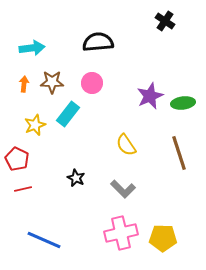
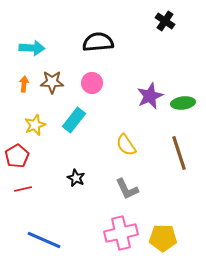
cyan arrow: rotated 10 degrees clockwise
cyan rectangle: moved 6 px right, 6 px down
red pentagon: moved 3 px up; rotated 15 degrees clockwise
gray L-shape: moved 4 px right; rotated 20 degrees clockwise
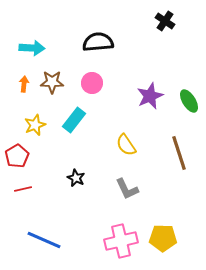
green ellipse: moved 6 px right, 2 px up; rotated 65 degrees clockwise
pink cross: moved 8 px down
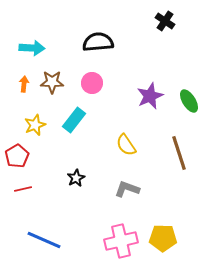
black star: rotated 18 degrees clockwise
gray L-shape: rotated 135 degrees clockwise
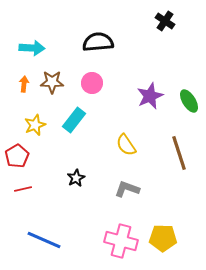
pink cross: rotated 28 degrees clockwise
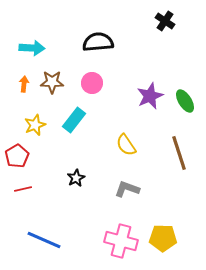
green ellipse: moved 4 px left
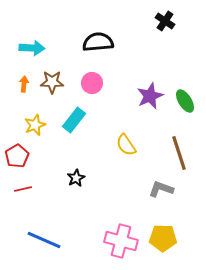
gray L-shape: moved 34 px right
